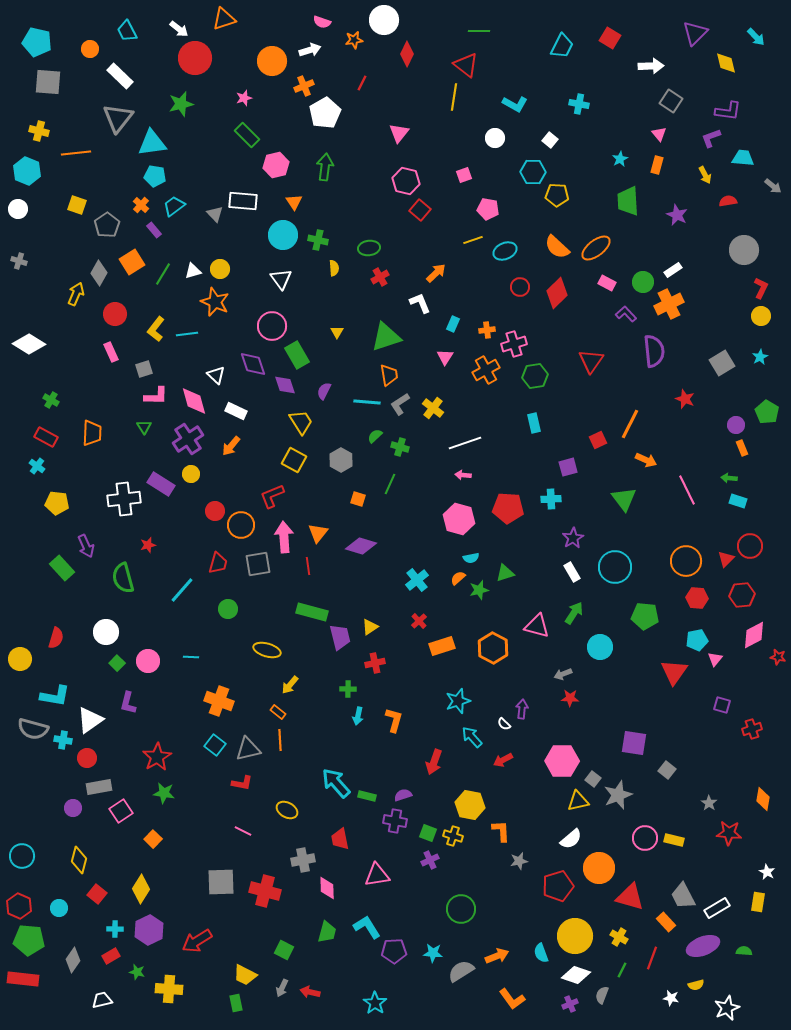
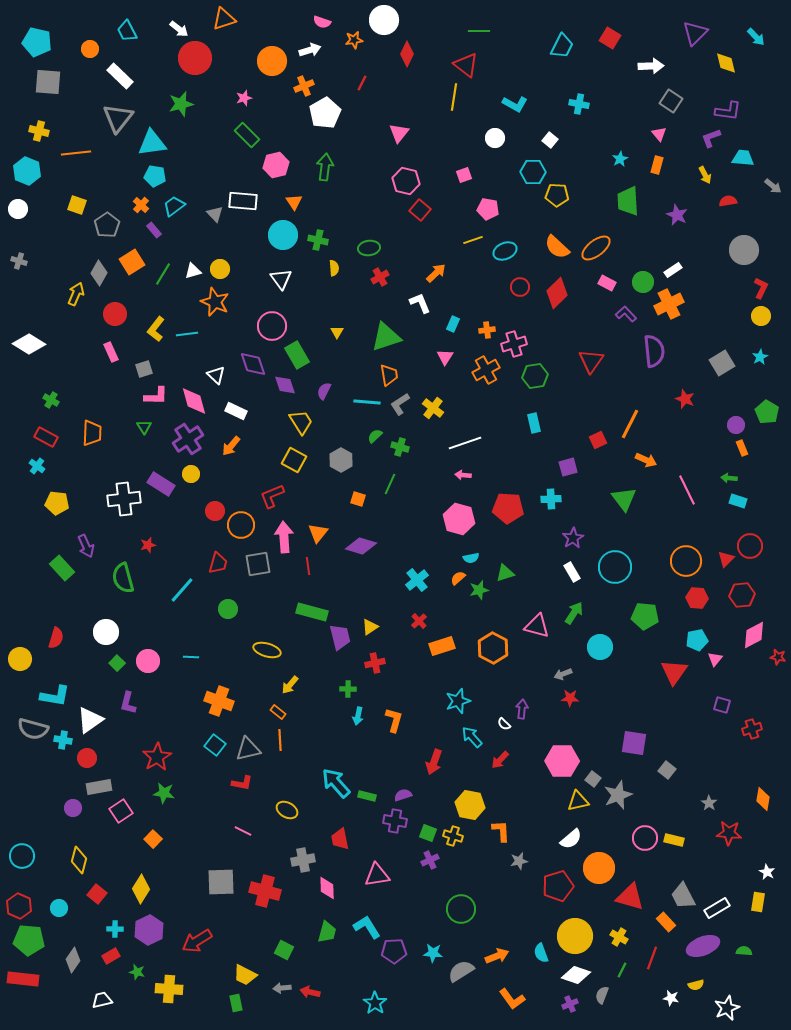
red arrow at (503, 760): moved 3 px left; rotated 18 degrees counterclockwise
gray arrow at (282, 988): rotated 60 degrees clockwise
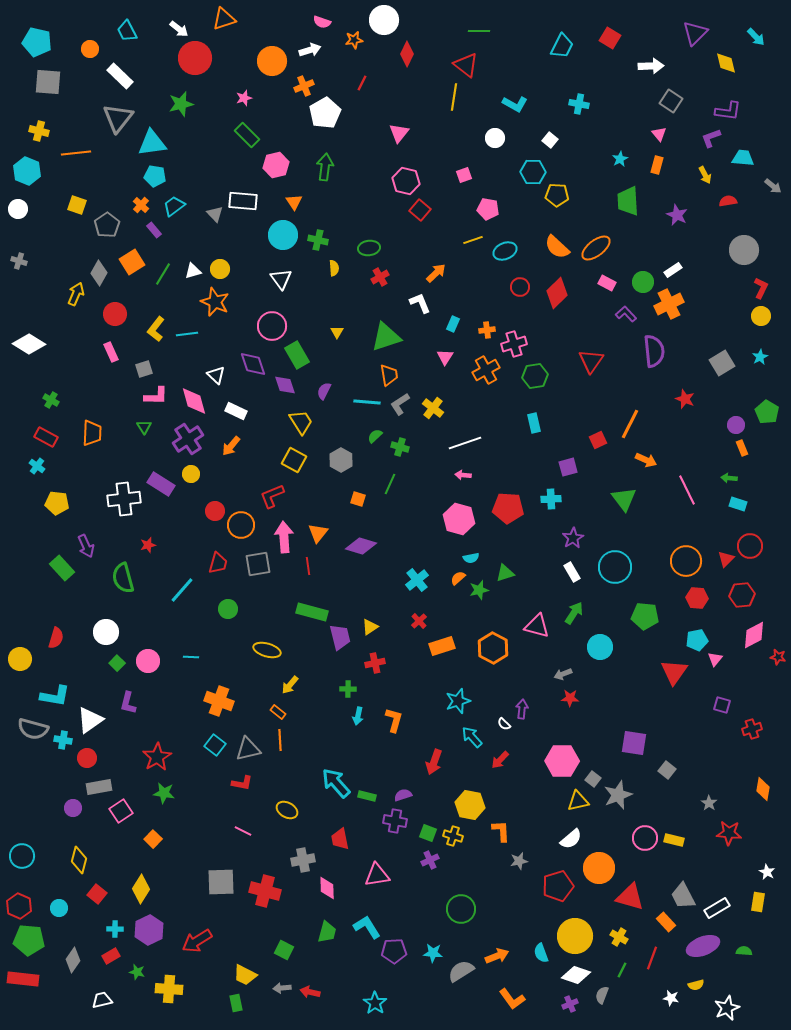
cyan rectangle at (738, 501): moved 3 px down
orange diamond at (763, 799): moved 10 px up
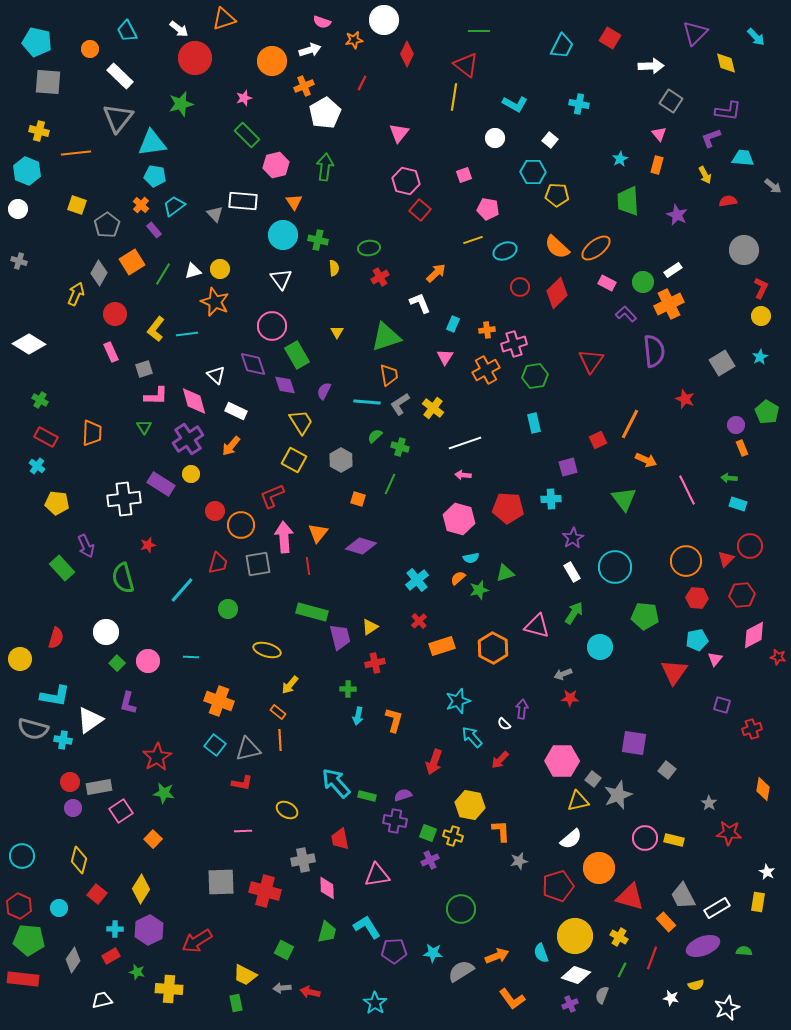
green cross at (51, 400): moved 11 px left
red circle at (87, 758): moved 17 px left, 24 px down
pink line at (243, 831): rotated 30 degrees counterclockwise
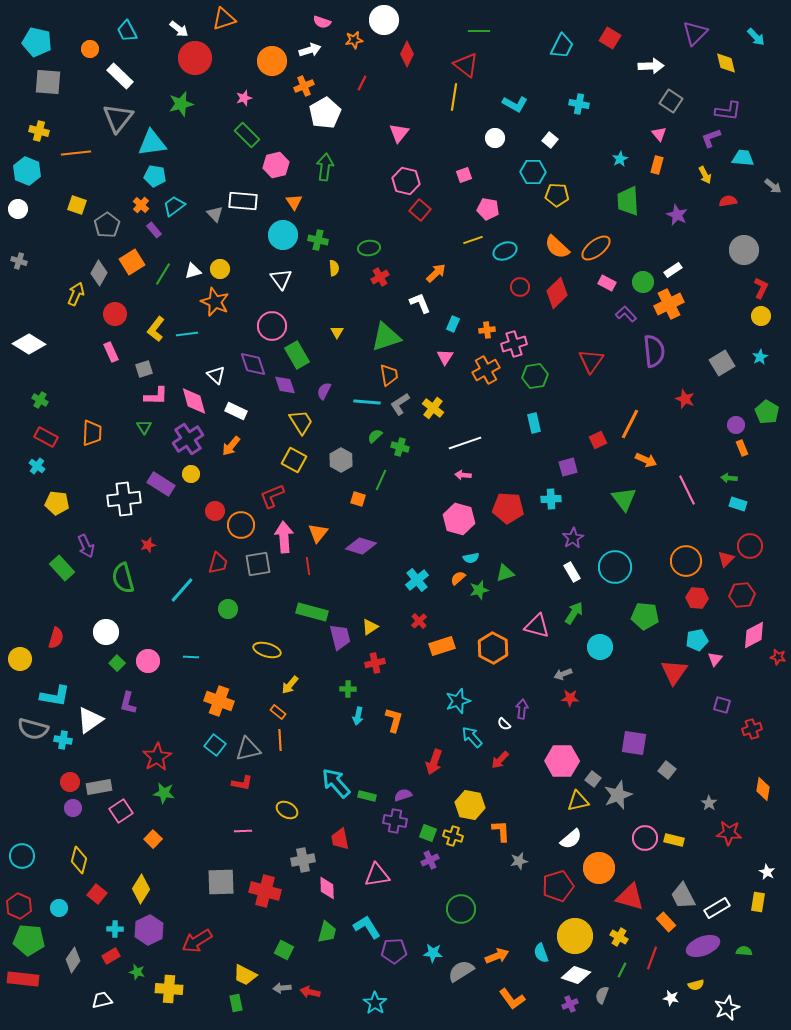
green line at (390, 484): moved 9 px left, 4 px up
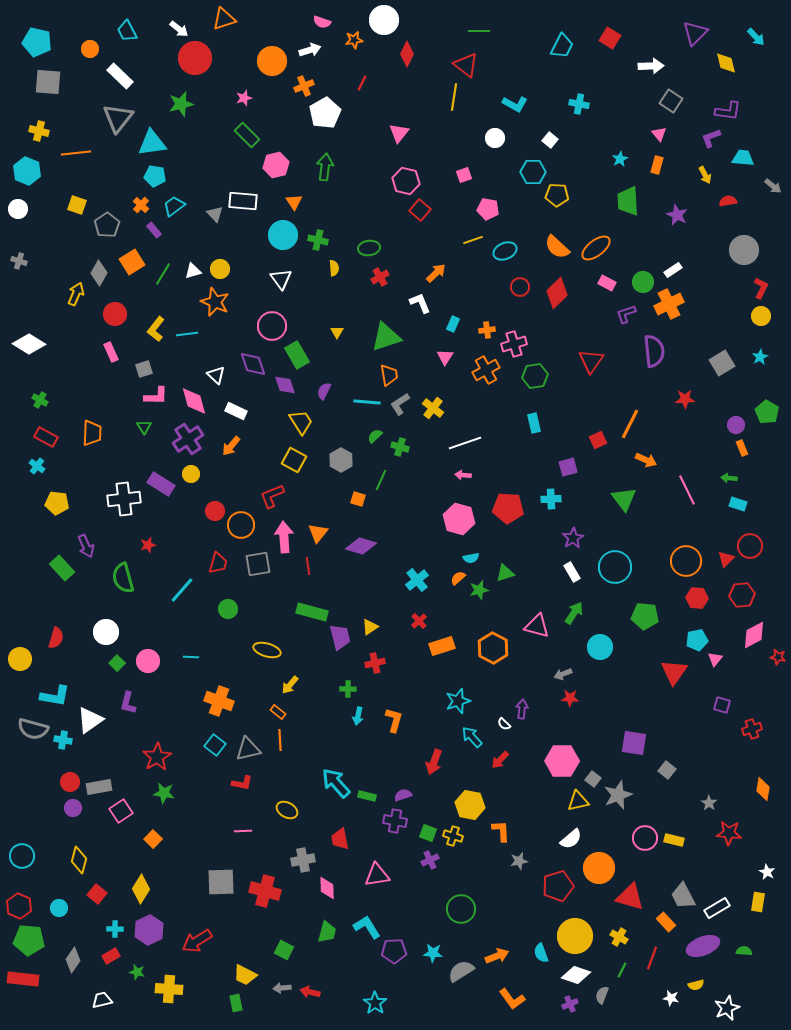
purple L-shape at (626, 314): rotated 65 degrees counterclockwise
red star at (685, 399): rotated 24 degrees counterclockwise
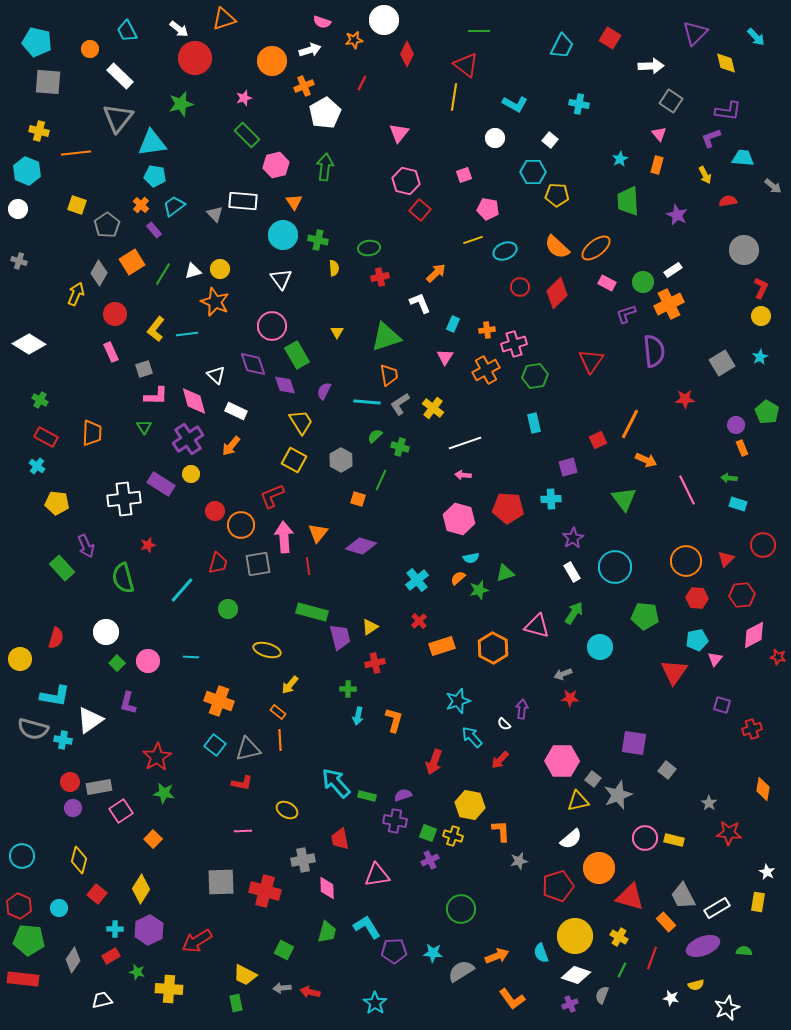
red cross at (380, 277): rotated 18 degrees clockwise
red circle at (750, 546): moved 13 px right, 1 px up
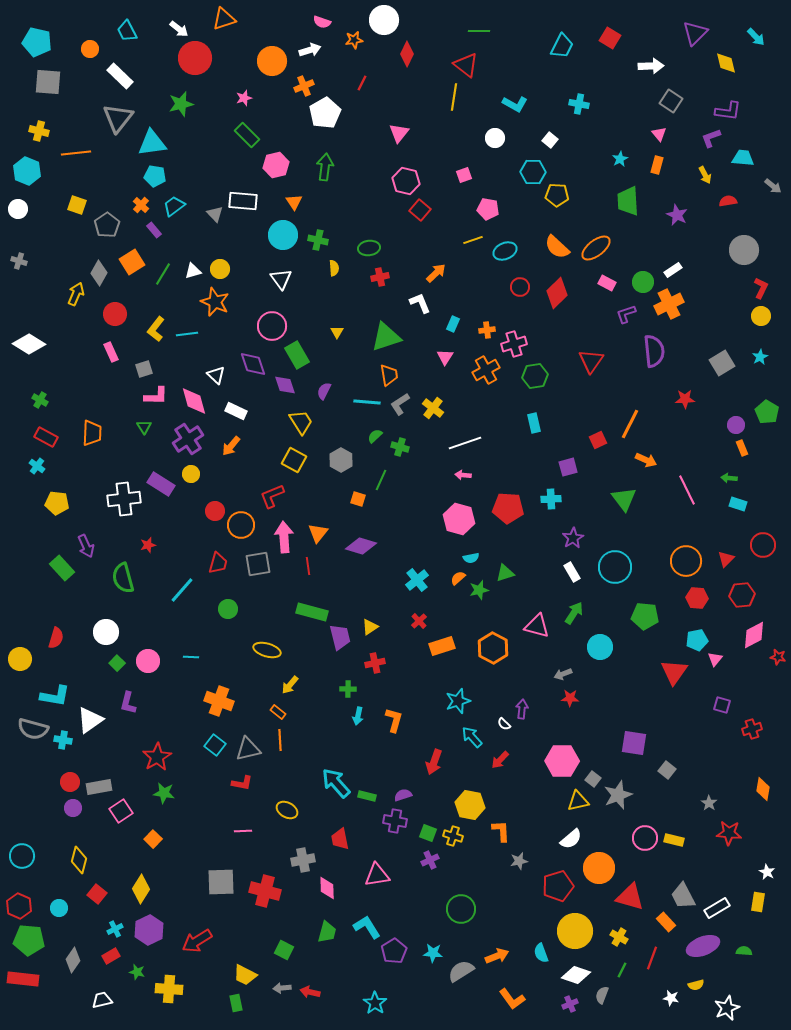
cyan cross at (115, 929): rotated 28 degrees counterclockwise
yellow circle at (575, 936): moved 5 px up
purple pentagon at (394, 951): rotated 30 degrees counterclockwise
